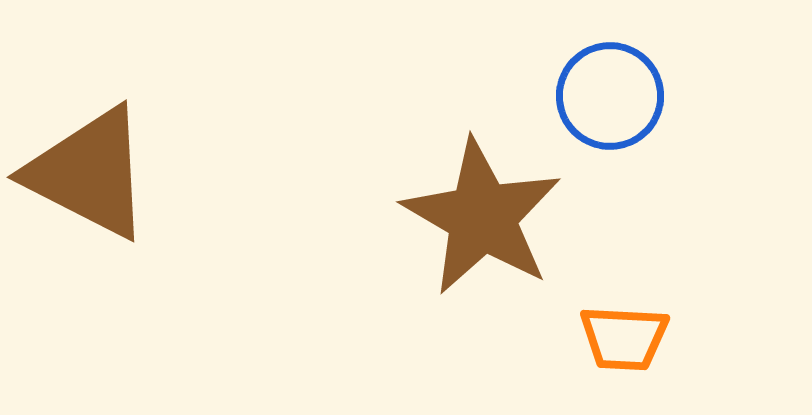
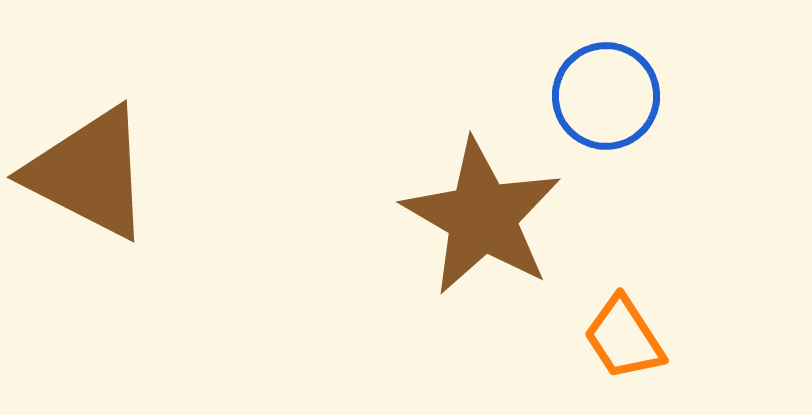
blue circle: moved 4 px left
orange trapezoid: rotated 54 degrees clockwise
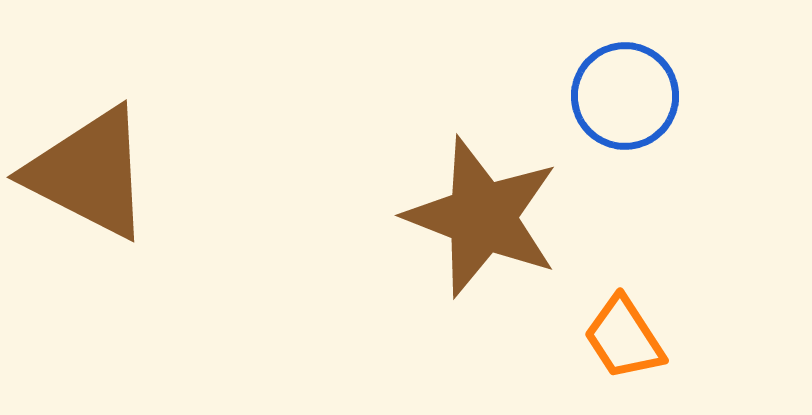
blue circle: moved 19 px right
brown star: rotated 9 degrees counterclockwise
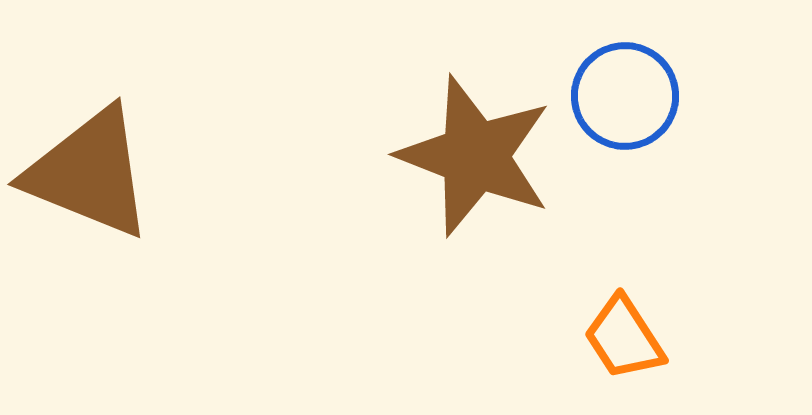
brown triangle: rotated 5 degrees counterclockwise
brown star: moved 7 px left, 61 px up
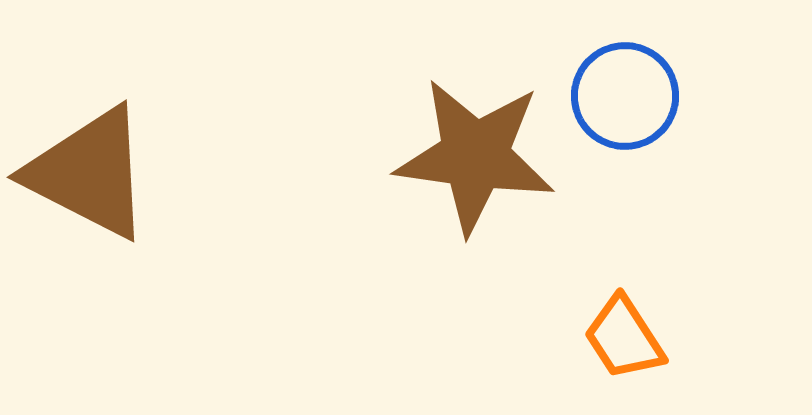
brown star: rotated 13 degrees counterclockwise
brown triangle: rotated 5 degrees clockwise
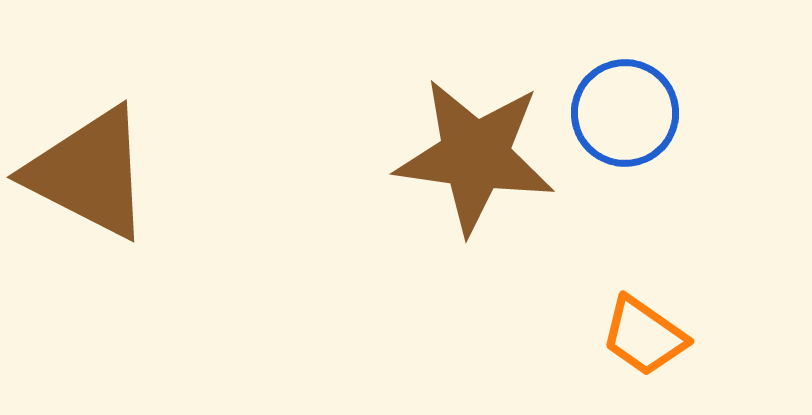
blue circle: moved 17 px down
orange trapezoid: moved 20 px right, 2 px up; rotated 22 degrees counterclockwise
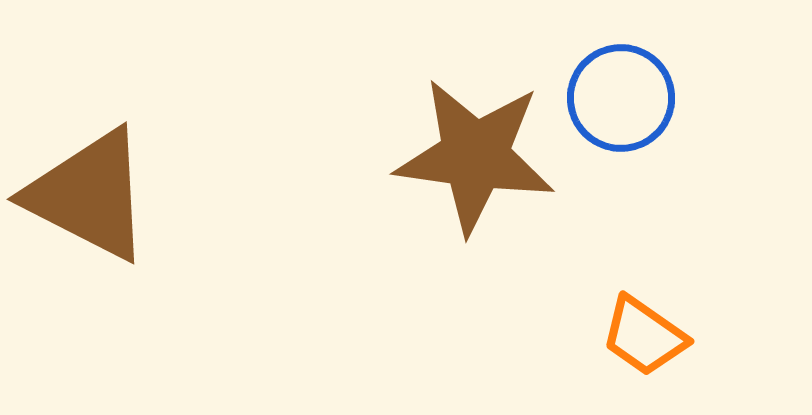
blue circle: moved 4 px left, 15 px up
brown triangle: moved 22 px down
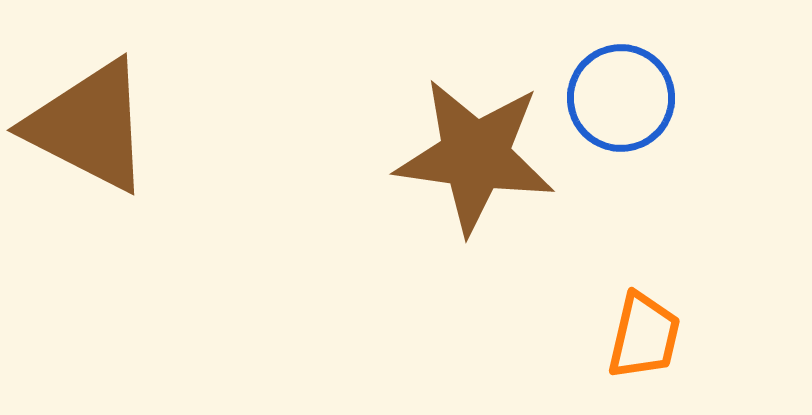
brown triangle: moved 69 px up
orange trapezoid: rotated 112 degrees counterclockwise
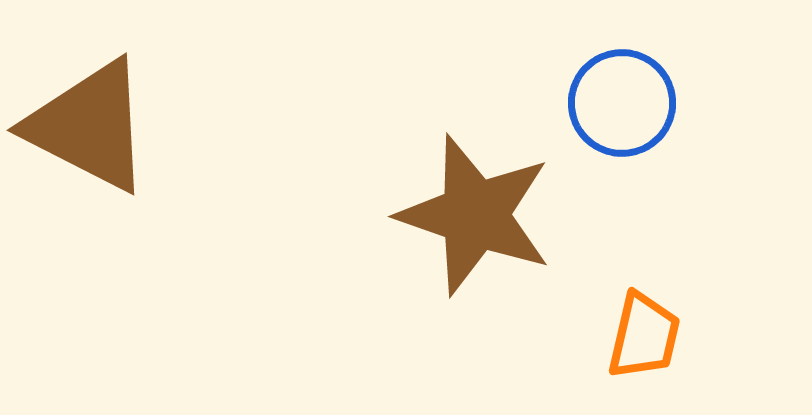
blue circle: moved 1 px right, 5 px down
brown star: moved 59 px down; rotated 11 degrees clockwise
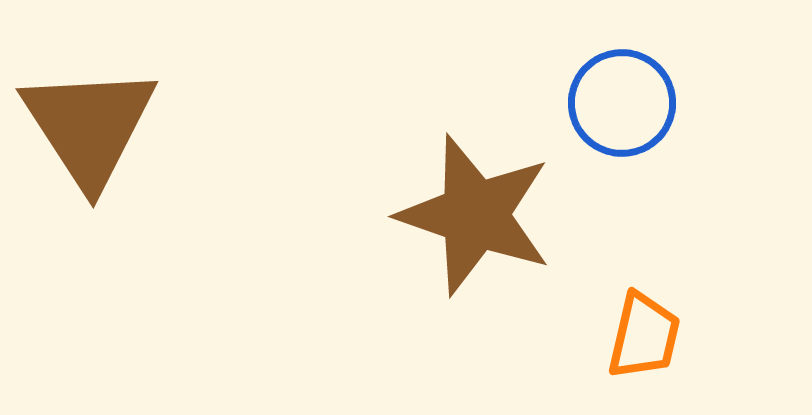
brown triangle: rotated 30 degrees clockwise
